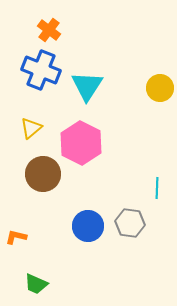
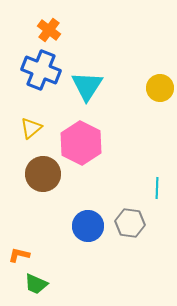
orange L-shape: moved 3 px right, 18 px down
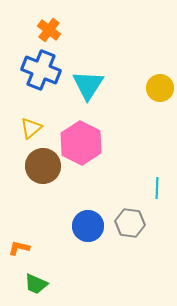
cyan triangle: moved 1 px right, 1 px up
brown circle: moved 8 px up
orange L-shape: moved 7 px up
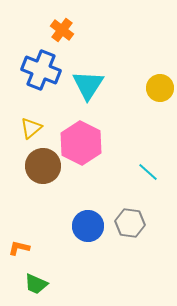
orange cross: moved 13 px right
cyan line: moved 9 px left, 16 px up; rotated 50 degrees counterclockwise
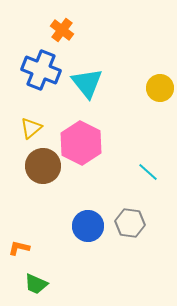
cyan triangle: moved 1 px left, 2 px up; rotated 12 degrees counterclockwise
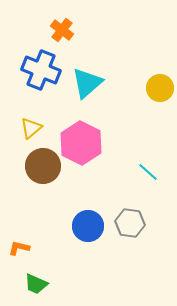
cyan triangle: rotated 28 degrees clockwise
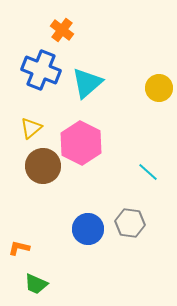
yellow circle: moved 1 px left
blue circle: moved 3 px down
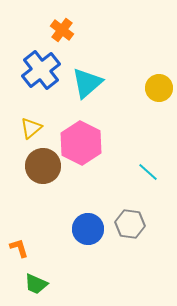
blue cross: rotated 30 degrees clockwise
gray hexagon: moved 1 px down
orange L-shape: rotated 60 degrees clockwise
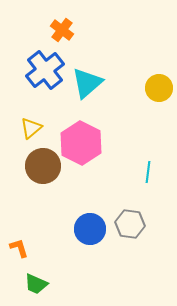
blue cross: moved 4 px right
cyan line: rotated 55 degrees clockwise
blue circle: moved 2 px right
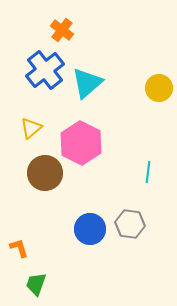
brown circle: moved 2 px right, 7 px down
green trapezoid: rotated 85 degrees clockwise
